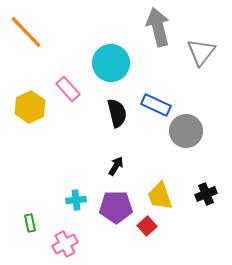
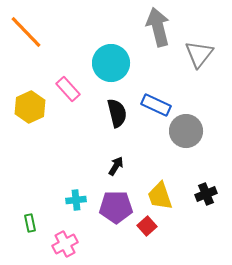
gray triangle: moved 2 px left, 2 px down
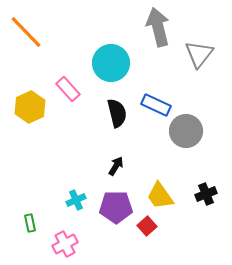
yellow trapezoid: rotated 16 degrees counterclockwise
cyan cross: rotated 18 degrees counterclockwise
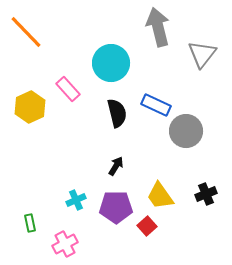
gray triangle: moved 3 px right
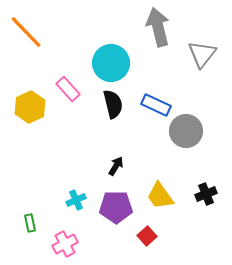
black semicircle: moved 4 px left, 9 px up
red square: moved 10 px down
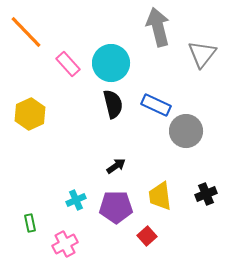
pink rectangle: moved 25 px up
yellow hexagon: moved 7 px down
black arrow: rotated 24 degrees clockwise
yellow trapezoid: rotated 28 degrees clockwise
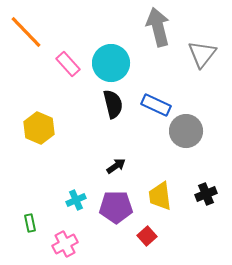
yellow hexagon: moved 9 px right, 14 px down; rotated 12 degrees counterclockwise
